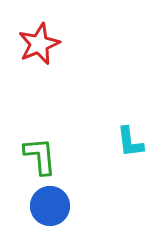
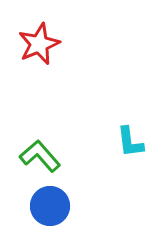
green L-shape: rotated 36 degrees counterclockwise
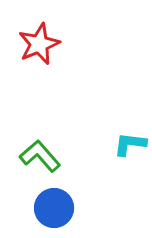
cyan L-shape: moved 2 px down; rotated 104 degrees clockwise
blue circle: moved 4 px right, 2 px down
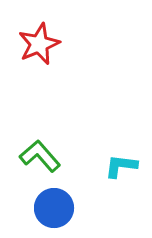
cyan L-shape: moved 9 px left, 22 px down
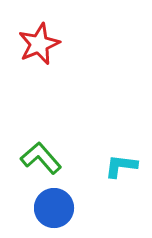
green L-shape: moved 1 px right, 2 px down
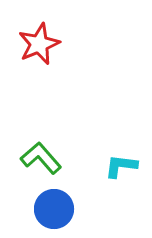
blue circle: moved 1 px down
